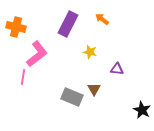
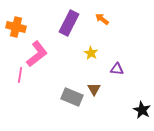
purple rectangle: moved 1 px right, 1 px up
yellow star: moved 1 px right, 1 px down; rotated 16 degrees clockwise
pink line: moved 3 px left, 2 px up
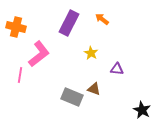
pink L-shape: moved 2 px right
brown triangle: rotated 40 degrees counterclockwise
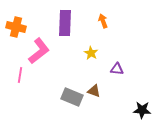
orange arrow: moved 1 px right, 2 px down; rotated 32 degrees clockwise
purple rectangle: moved 4 px left; rotated 25 degrees counterclockwise
pink L-shape: moved 3 px up
brown triangle: moved 2 px down
black star: rotated 24 degrees counterclockwise
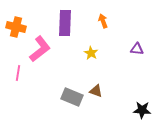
pink L-shape: moved 1 px right, 2 px up
purple triangle: moved 20 px right, 20 px up
pink line: moved 2 px left, 2 px up
brown triangle: moved 2 px right
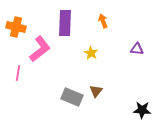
brown triangle: rotated 48 degrees clockwise
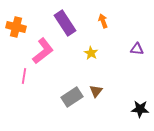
purple rectangle: rotated 35 degrees counterclockwise
pink L-shape: moved 3 px right, 2 px down
pink line: moved 6 px right, 3 px down
gray rectangle: rotated 55 degrees counterclockwise
black star: moved 2 px left, 1 px up
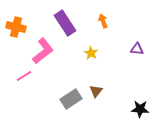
pink line: rotated 49 degrees clockwise
gray rectangle: moved 1 px left, 2 px down
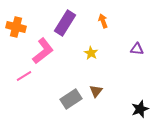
purple rectangle: rotated 65 degrees clockwise
black star: rotated 24 degrees counterclockwise
